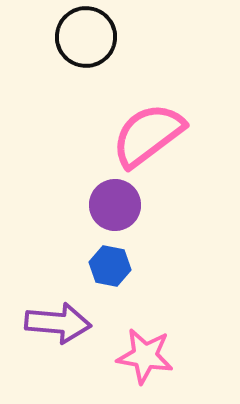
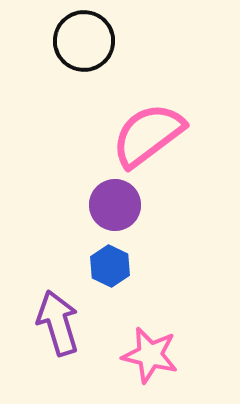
black circle: moved 2 px left, 4 px down
blue hexagon: rotated 15 degrees clockwise
purple arrow: rotated 112 degrees counterclockwise
pink star: moved 5 px right, 1 px up; rotated 4 degrees clockwise
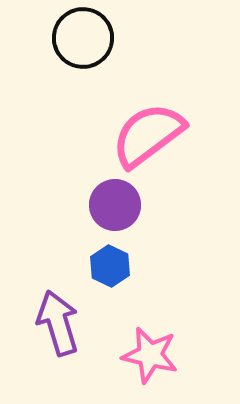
black circle: moved 1 px left, 3 px up
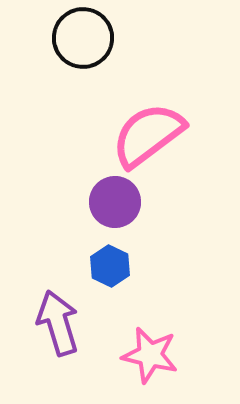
purple circle: moved 3 px up
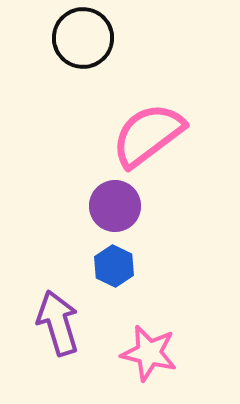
purple circle: moved 4 px down
blue hexagon: moved 4 px right
pink star: moved 1 px left, 2 px up
